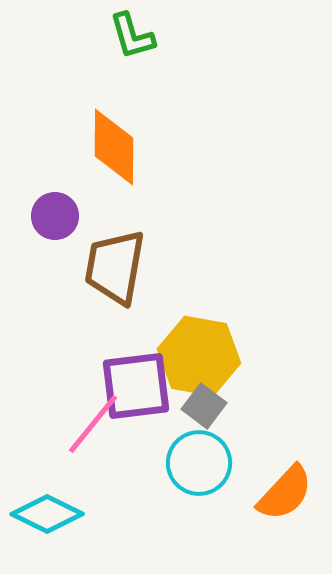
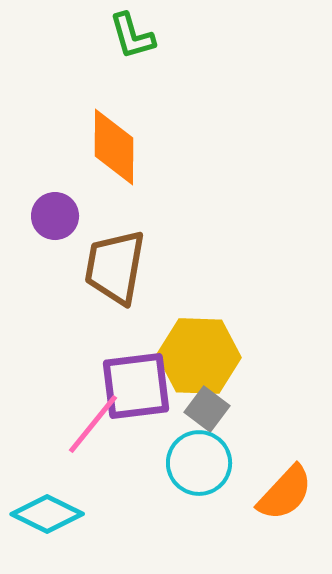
yellow hexagon: rotated 8 degrees counterclockwise
gray square: moved 3 px right, 3 px down
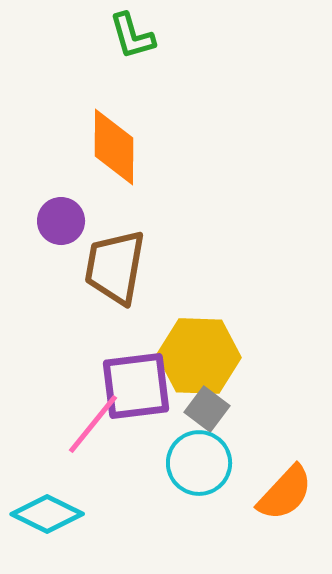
purple circle: moved 6 px right, 5 px down
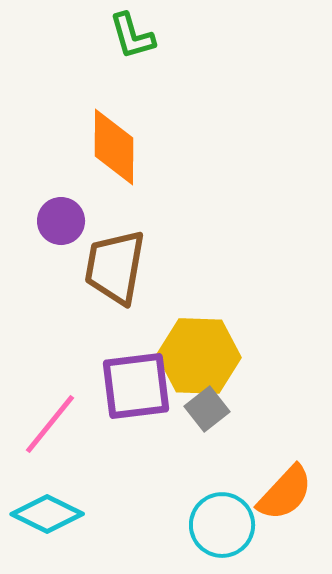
gray square: rotated 15 degrees clockwise
pink line: moved 43 px left
cyan circle: moved 23 px right, 62 px down
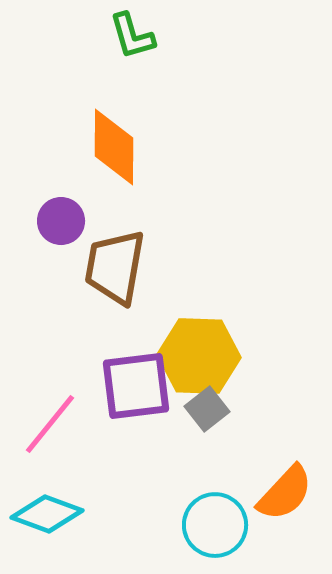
cyan diamond: rotated 6 degrees counterclockwise
cyan circle: moved 7 px left
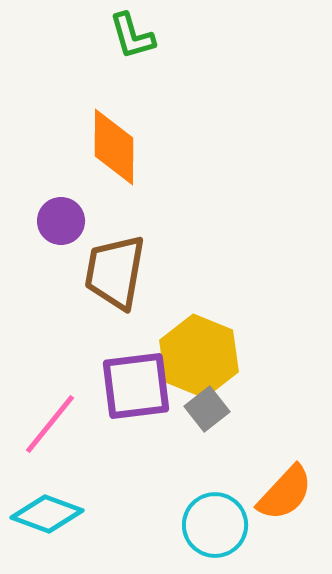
brown trapezoid: moved 5 px down
yellow hexagon: rotated 20 degrees clockwise
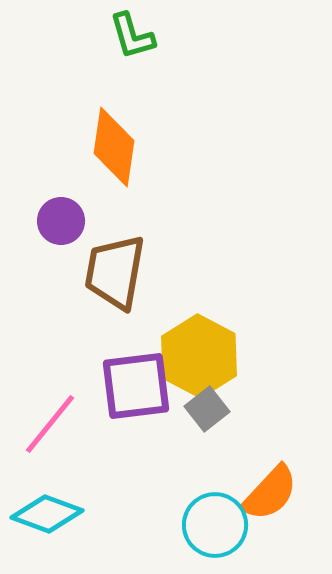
orange diamond: rotated 8 degrees clockwise
yellow hexagon: rotated 6 degrees clockwise
orange semicircle: moved 15 px left
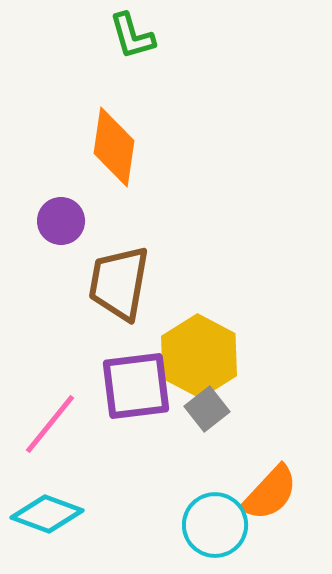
brown trapezoid: moved 4 px right, 11 px down
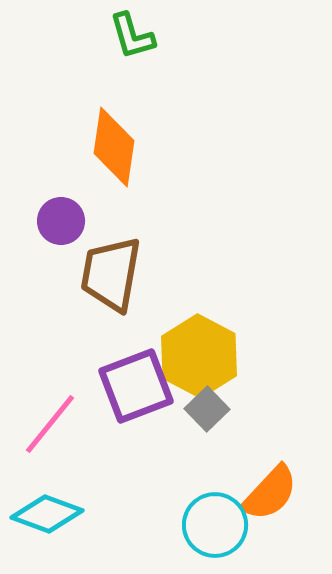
brown trapezoid: moved 8 px left, 9 px up
purple square: rotated 14 degrees counterclockwise
gray square: rotated 6 degrees counterclockwise
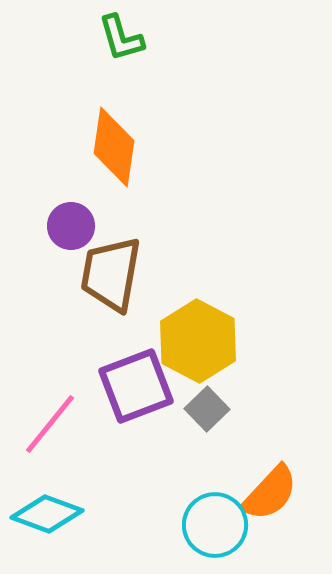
green L-shape: moved 11 px left, 2 px down
purple circle: moved 10 px right, 5 px down
yellow hexagon: moved 1 px left, 15 px up
